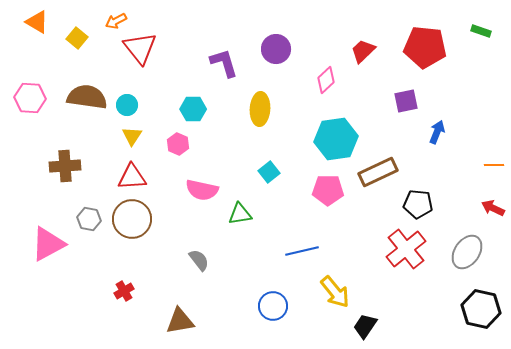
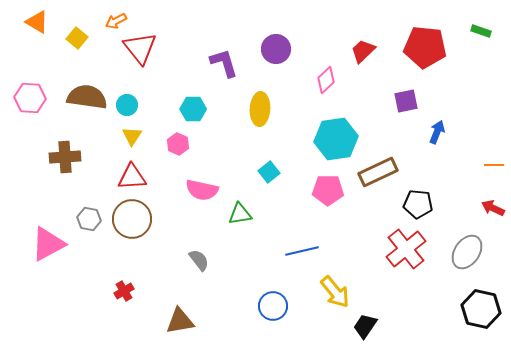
brown cross at (65, 166): moved 9 px up
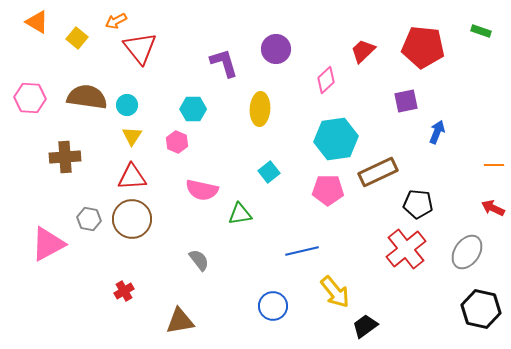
red pentagon at (425, 47): moved 2 px left
pink hexagon at (178, 144): moved 1 px left, 2 px up
black trapezoid at (365, 326): rotated 20 degrees clockwise
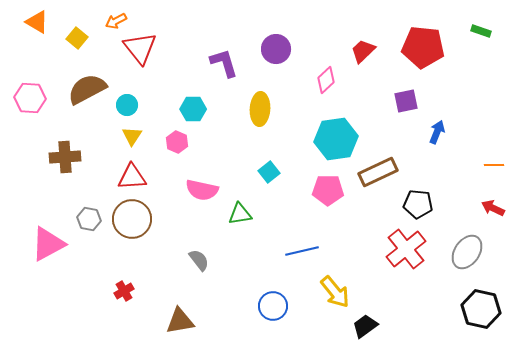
brown semicircle at (87, 97): moved 8 px up; rotated 36 degrees counterclockwise
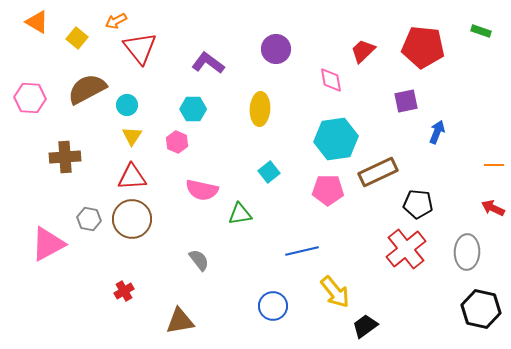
purple L-shape at (224, 63): moved 16 px left; rotated 36 degrees counterclockwise
pink diamond at (326, 80): moved 5 px right; rotated 56 degrees counterclockwise
gray ellipse at (467, 252): rotated 32 degrees counterclockwise
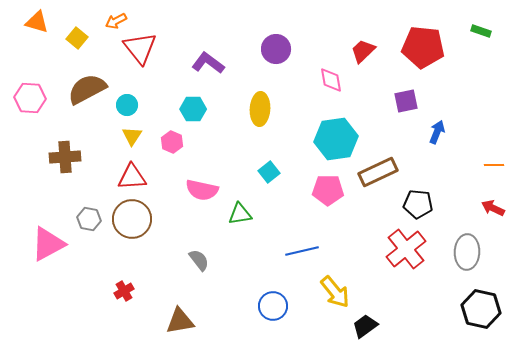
orange triangle at (37, 22): rotated 15 degrees counterclockwise
pink hexagon at (177, 142): moved 5 px left
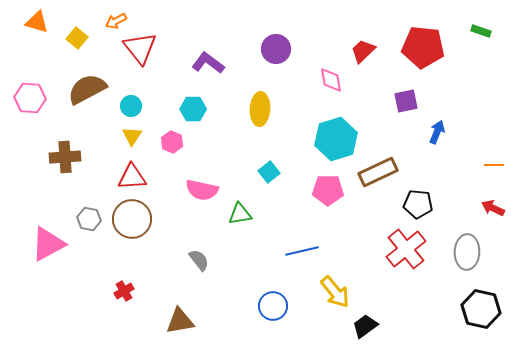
cyan circle at (127, 105): moved 4 px right, 1 px down
cyan hexagon at (336, 139): rotated 9 degrees counterclockwise
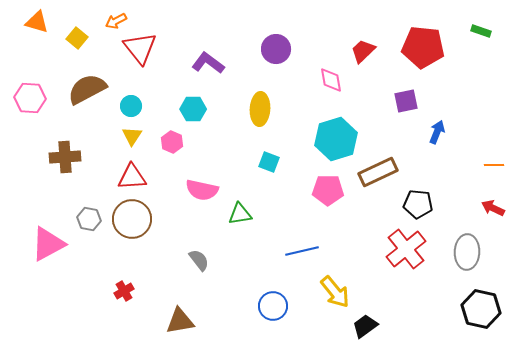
cyan square at (269, 172): moved 10 px up; rotated 30 degrees counterclockwise
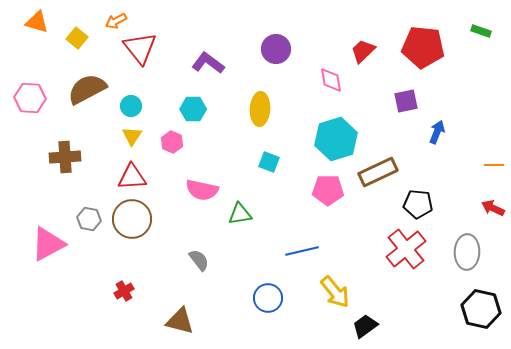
blue circle at (273, 306): moved 5 px left, 8 px up
brown triangle at (180, 321): rotated 24 degrees clockwise
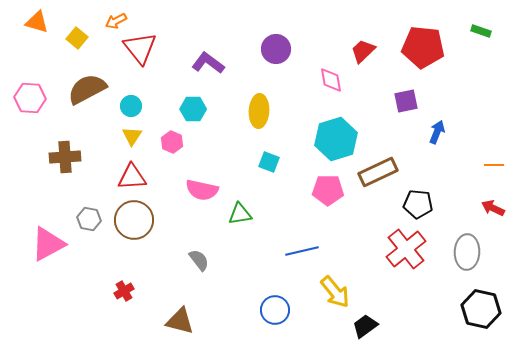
yellow ellipse at (260, 109): moved 1 px left, 2 px down
brown circle at (132, 219): moved 2 px right, 1 px down
blue circle at (268, 298): moved 7 px right, 12 px down
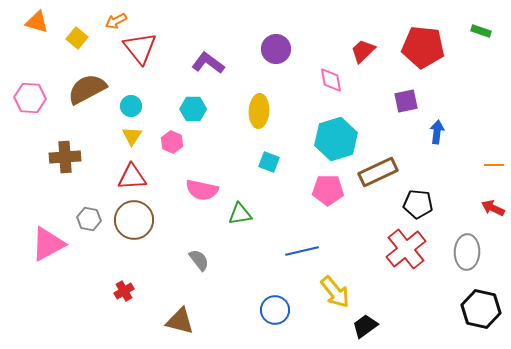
blue arrow at (437, 132): rotated 15 degrees counterclockwise
